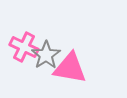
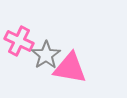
pink cross: moved 5 px left, 6 px up
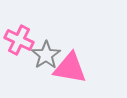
pink cross: moved 1 px up
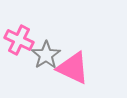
pink triangle: moved 3 px right; rotated 15 degrees clockwise
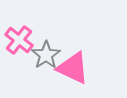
pink cross: rotated 12 degrees clockwise
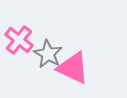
gray star: moved 2 px right, 1 px up; rotated 8 degrees counterclockwise
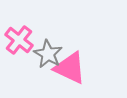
pink triangle: moved 3 px left
